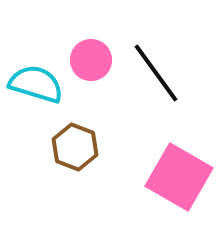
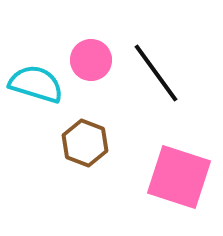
brown hexagon: moved 10 px right, 4 px up
pink square: rotated 12 degrees counterclockwise
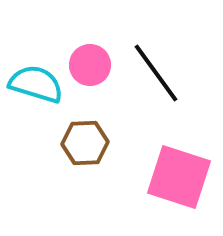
pink circle: moved 1 px left, 5 px down
brown hexagon: rotated 24 degrees counterclockwise
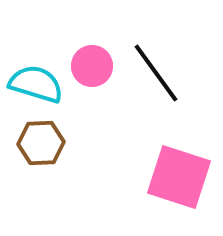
pink circle: moved 2 px right, 1 px down
brown hexagon: moved 44 px left
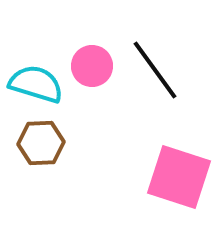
black line: moved 1 px left, 3 px up
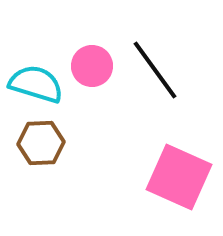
pink square: rotated 6 degrees clockwise
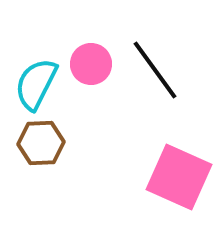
pink circle: moved 1 px left, 2 px up
cyan semicircle: rotated 80 degrees counterclockwise
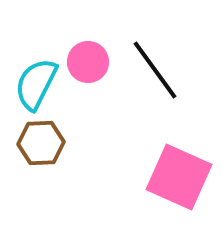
pink circle: moved 3 px left, 2 px up
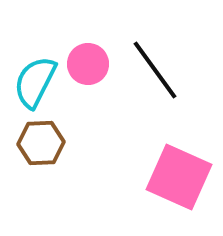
pink circle: moved 2 px down
cyan semicircle: moved 1 px left, 2 px up
